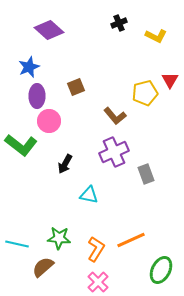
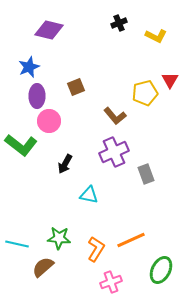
purple diamond: rotated 28 degrees counterclockwise
pink cross: moved 13 px right; rotated 25 degrees clockwise
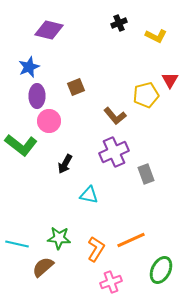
yellow pentagon: moved 1 px right, 2 px down
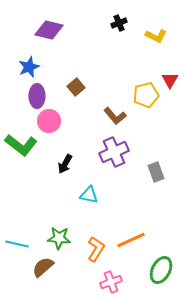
brown square: rotated 18 degrees counterclockwise
gray rectangle: moved 10 px right, 2 px up
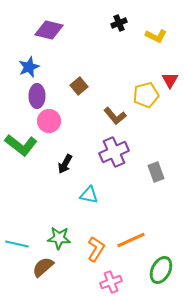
brown square: moved 3 px right, 1 px up
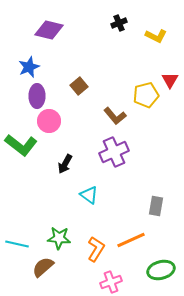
gray rectangle: moved 34 px down; rotated 30 degrees clockwise
cyan triangle: rotated 24 degrees clockwise
green ellipse: rotated 48 degrees clockwise
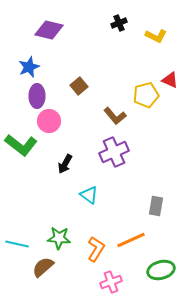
red triangle: rotated 36 degrees counterclockwise
